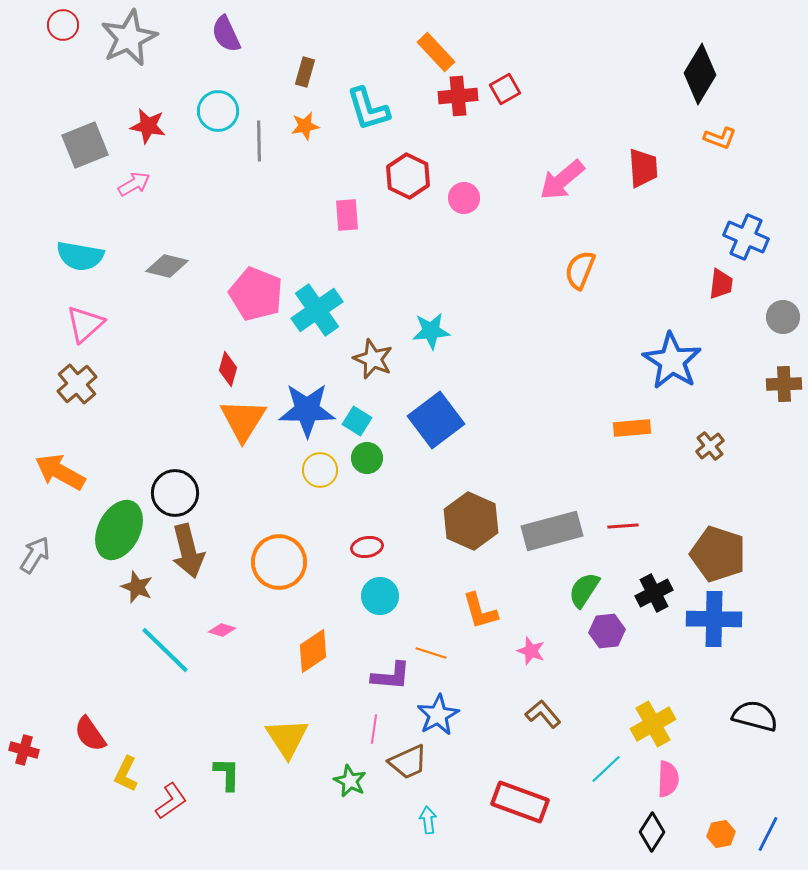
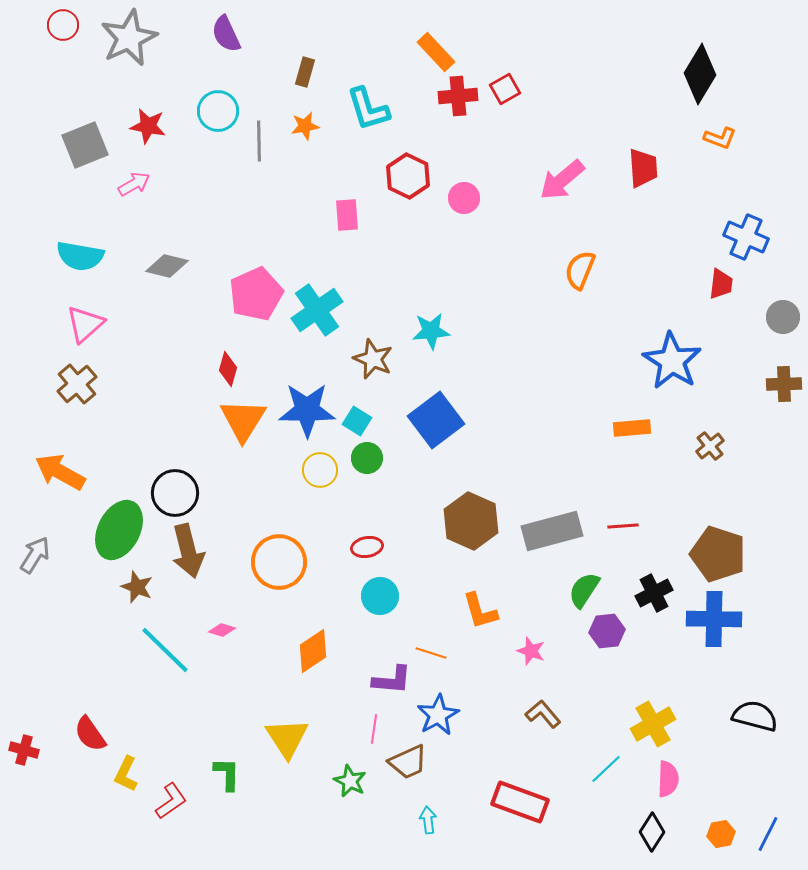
pink pentagon at (256, 294): rotated 26 degrees clockwise
purple L-shape at (391, 676): moved 1 px right, 4 px down
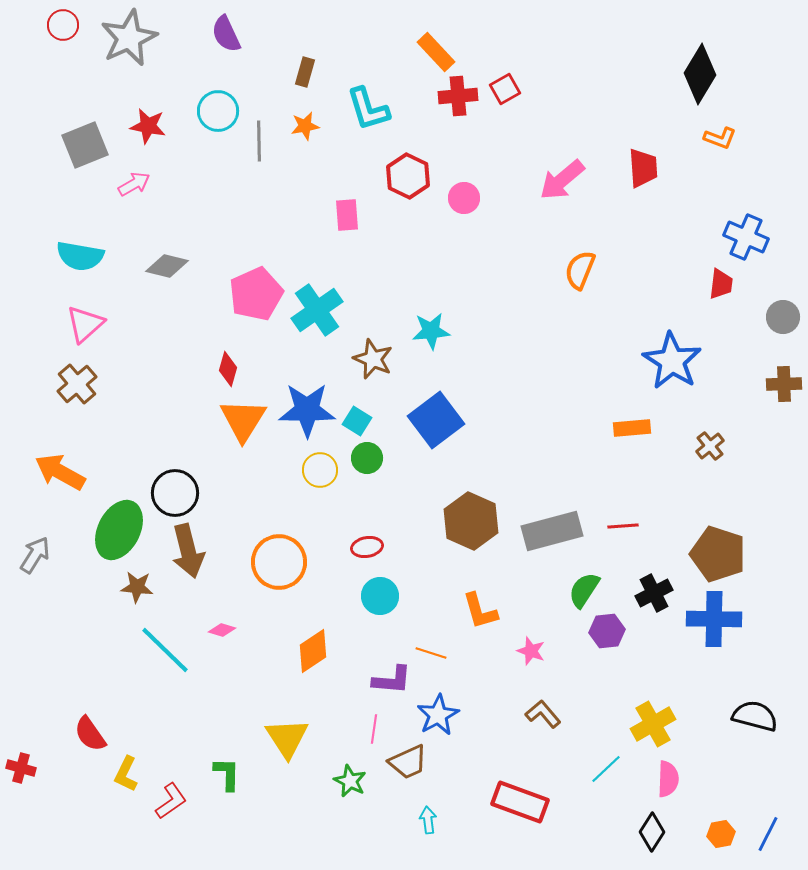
brown star at (137, 587): rotated 16 degrees counterclockwise
red cross at (24, 750): moved 3 px left, 18 px down
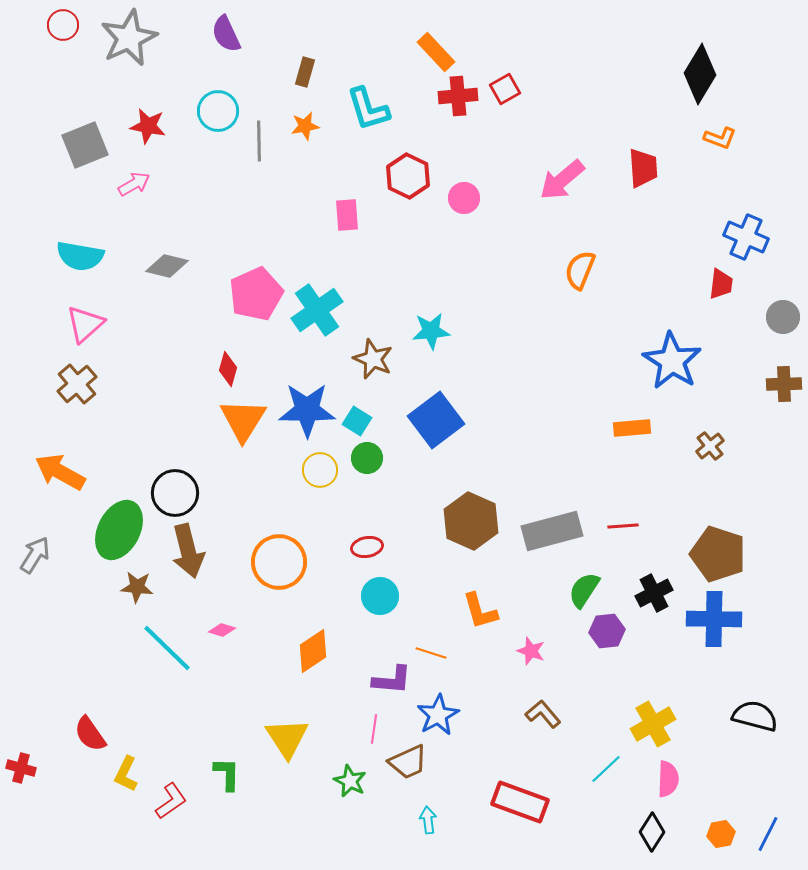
cyan line at (165, 650): moved 2 px right, 2 px up
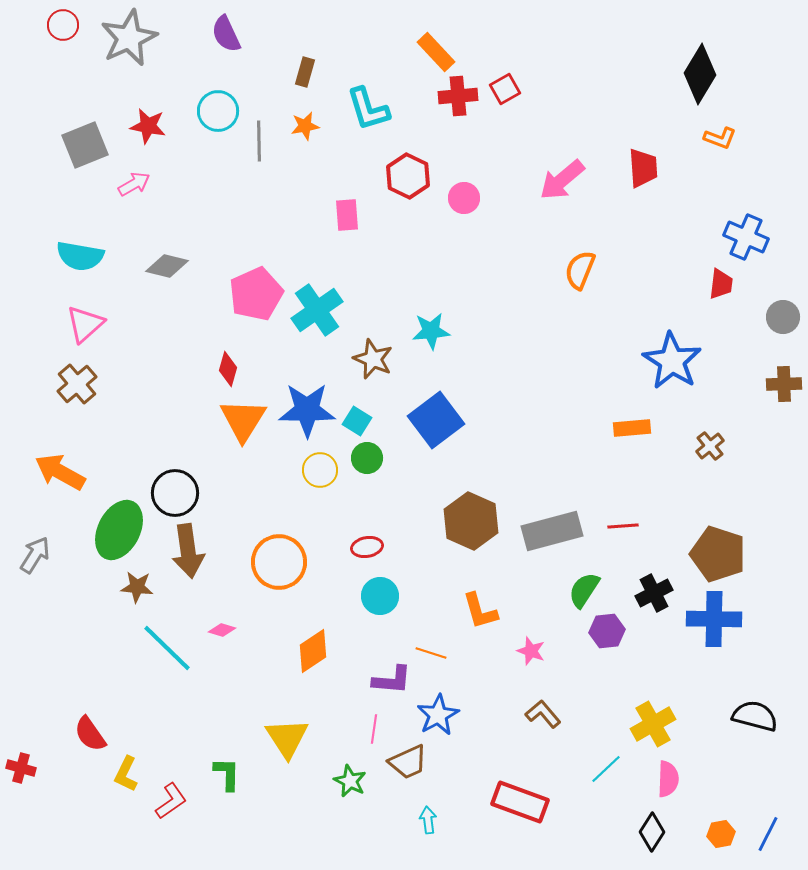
brown arrow at (188, 551): rotated 6 degrees clockwise
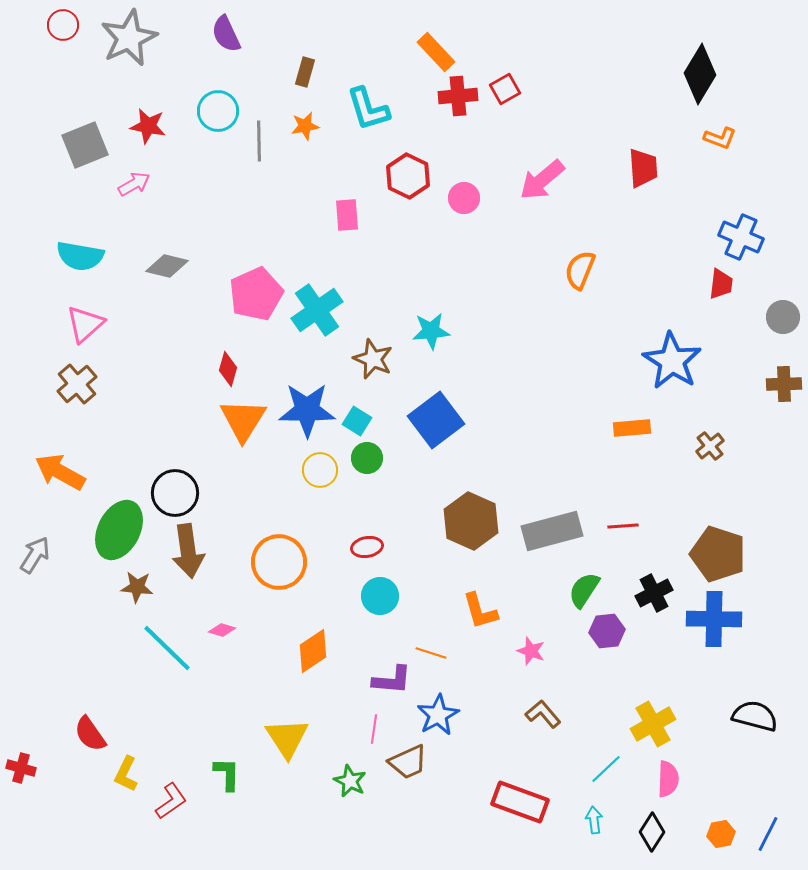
pink arrow at (562, 180): moved 20 px left
blue cross at (746, 237): moved 5 px left
cyan arrow at (428, 820): moved 166 px right
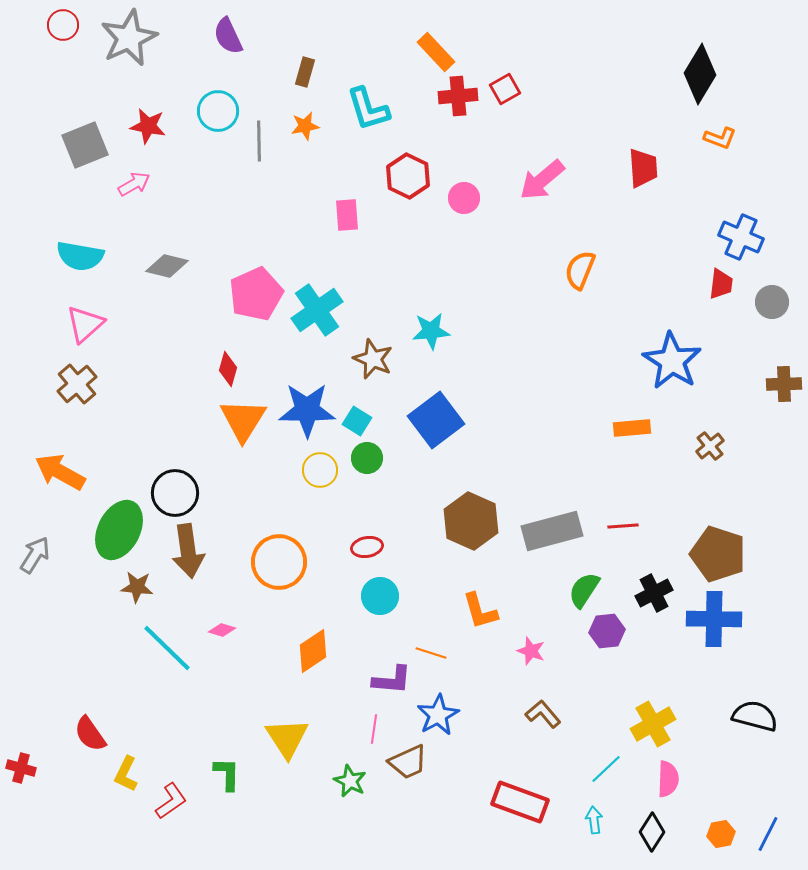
purple semicircle at (226, 34): moved 2 px right, 2 px down
gray circle at (783, 317): moved 11 px left, 15 px up
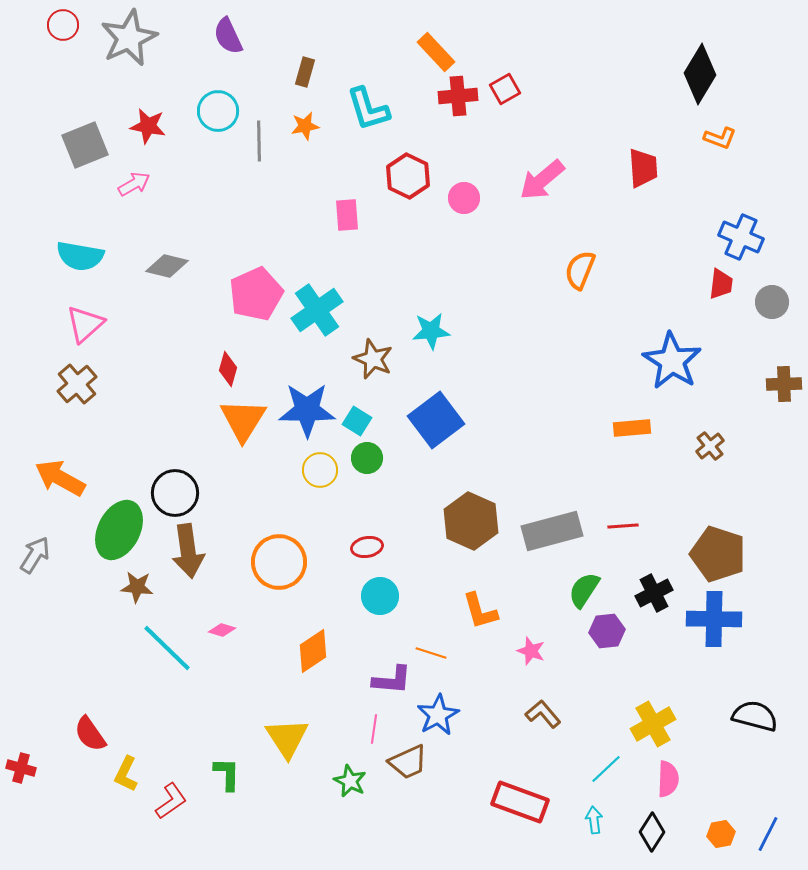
orange arrow at (60, 472): moved 6 px down
